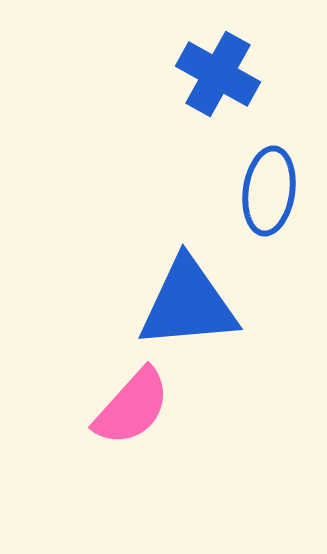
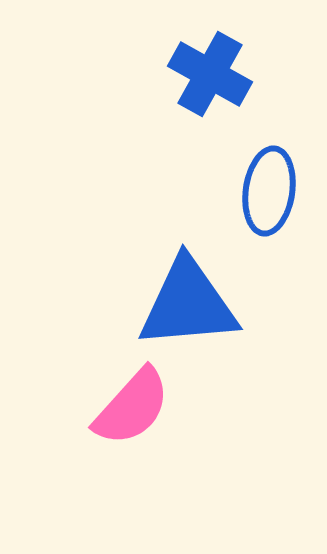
blue cross: moved 8 px left
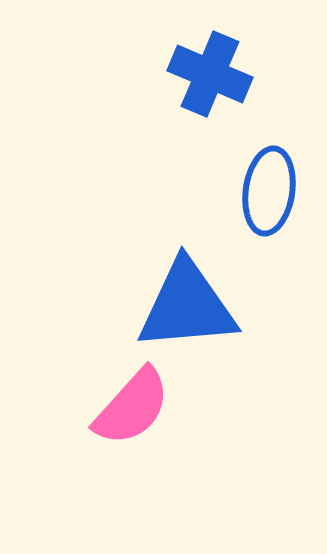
blue cross: rotated 6 degrees counterclockwise
blue triangle: moved 1 px left, 2 px down
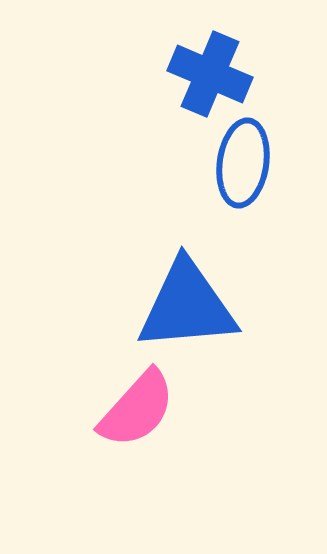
blue ellipse: moved 26 px left, 28 px up
pink semicircle: moved 5 px right, 2 px down
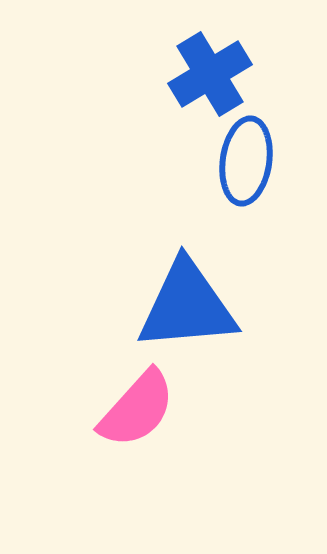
blue cross: rotated 36 degrees clockwise
blue ellipse: moved 3 px right, 2 px up
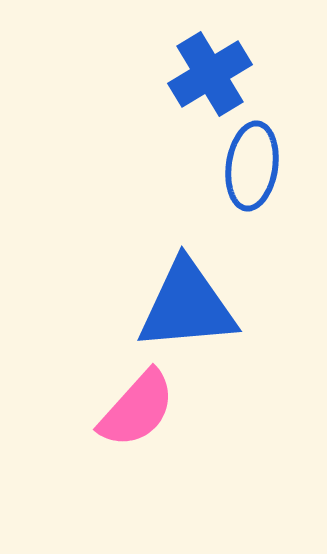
blue ellipse: moved 6 px right, 5 px down
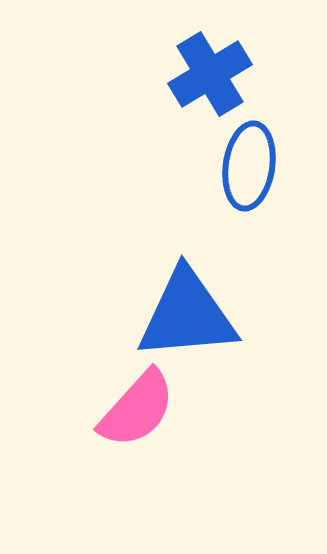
blue ellipse: moved 3 px left
blue triangle: moved 9 px down
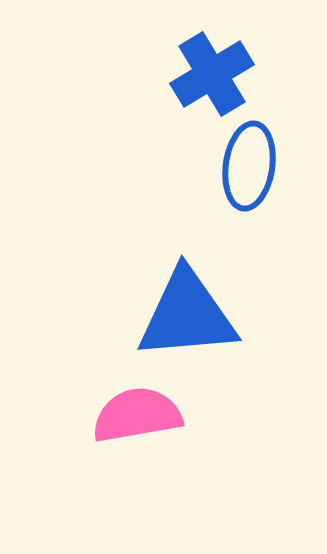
blue cross: moved 2 px right
pink semicircle: moved 6 px down; rotated 142 degrees counterclockwise
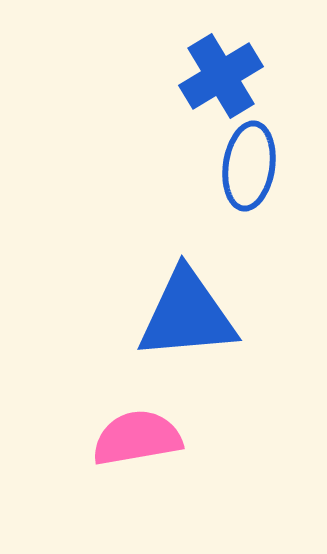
blue cross: moved 9 px right, 2 px down
pink semicircle: moved 23 px down
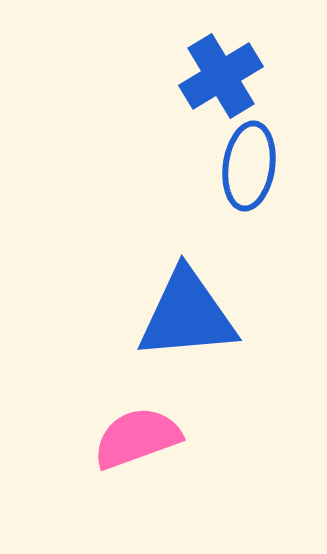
pink semicircle: rotated 10 degrees counterclockwise
